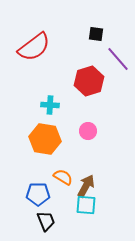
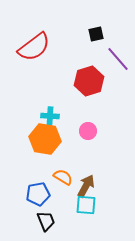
black square: rotated 21 degrees counterclockwise
cyan cross: moved 11 px down
blue pentagon: rotated 10 degrees counterclockwise
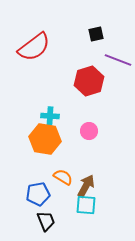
purple line: moved 1 px down; rotated 28 degrees counterclockwise
pink circle: moved 1 px right
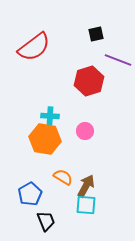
pink circle: moved 4 px left
blue pentagon: moved 8 px left; rotated 20 degrees counterclockwise
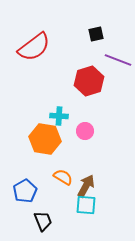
cyan cross: moved 9 px right
blue pentagon: moved 5 px left, 3 px up
black trapezoid: moved 3 px left
